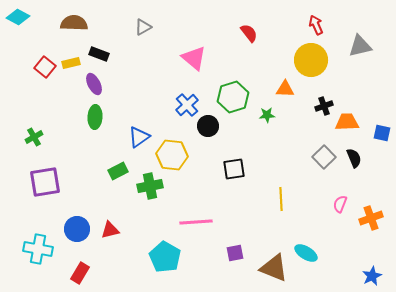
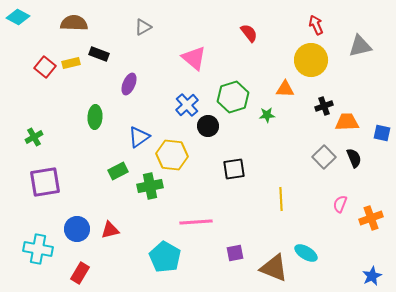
purple ellipse at (94, 84): moved 35 px right; rotated 50 degrees clockwise
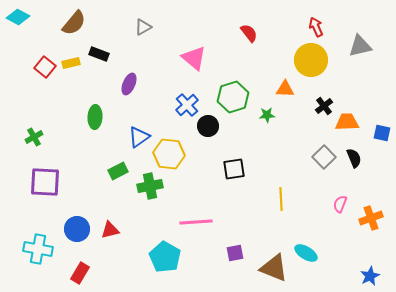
brown semicircle at (74, 23): rotated 128 degrees clockwise
red arrow at (316, 25): moved 2 px down
black cross at (324, 106): rotated 18 degrees counterclockwise
yellow hexagon at (172, 155): moved 3 px left, 1 px up
purple square at (45, 182): rotated 12 degrees clockwise
blue star at (372, 276): moved 2 px left
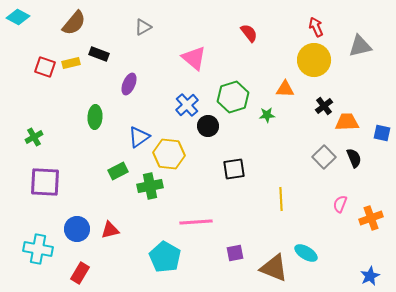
yellow circle at (311, 60): moved 3 px right
red square at (45, 67): rotated 20 degrees counterclockwise
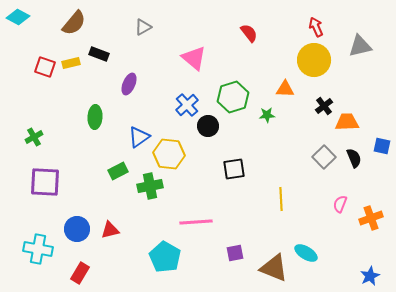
blue square at (382, 133): moved 13 px down
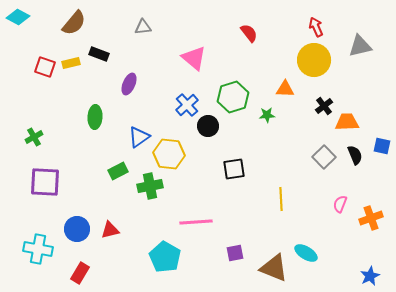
gray triangle at (143, 27): rotated 24 degrees clockwise
black semicircle at (354, 158): moved 1 px right, 3 px up
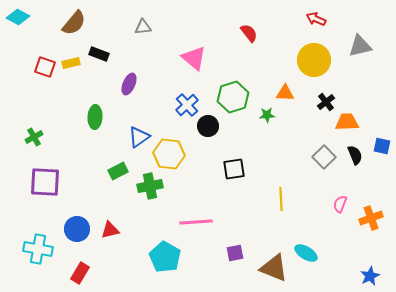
red arrow at (316, 27): moved 8 px up; rotated 42 degrees counterclockwise
orange triangle at (285, 89): moved 4 px down
black cross at (324, 106): moved 2 px right, 4 px up
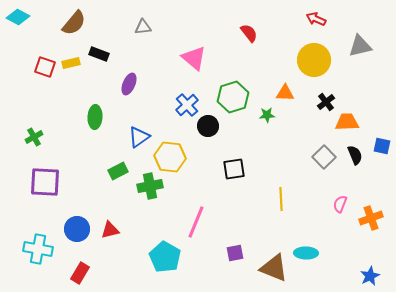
yellow hexagon at (169, 154): moved 1 px right, 3 px down
pink line at (196, 222): rotated 64 degrees counterclockwise
cyan ellipse at (306, 253): rotated 30 degrees counterclockwise
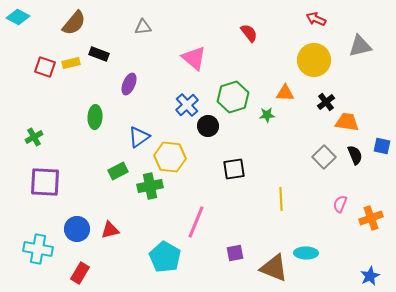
orange trapezoid at (347, 122): rotated 10 degrees clockwise
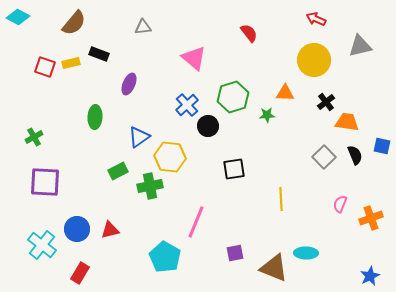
cyan cross at (38, 249): moved 4 px right, 4 px up; rotated 28 degrees clockwise
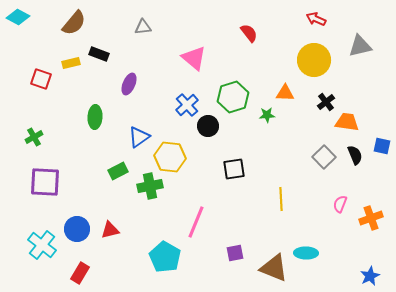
red square at (45, 67): moved 4 px left, 12 px down
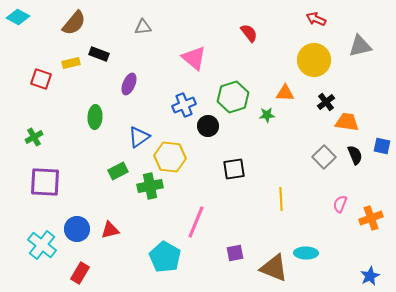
blue cross at (187, 105): moved 3 px left; rotated 20 degrees clockwise
